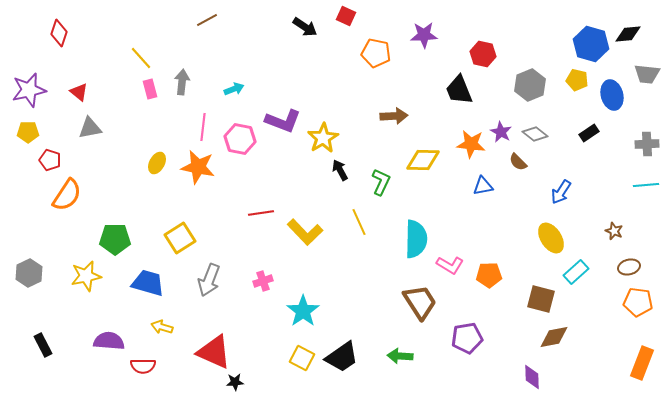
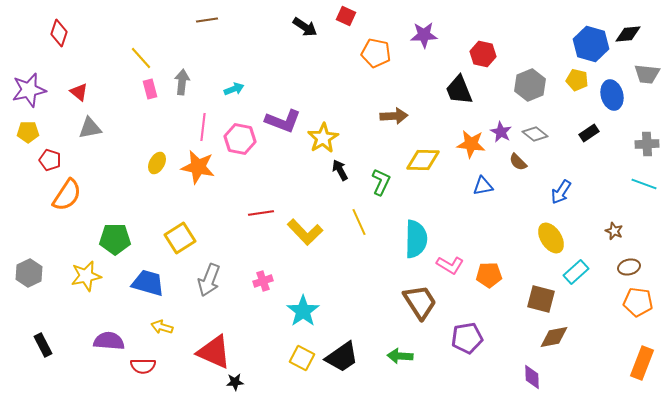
brown line at (207, 20): rotated 20 degrees clockwise
cyan line at (646, 185): moved 2 px left, 1 px up; rotated 25 degrees clockwise
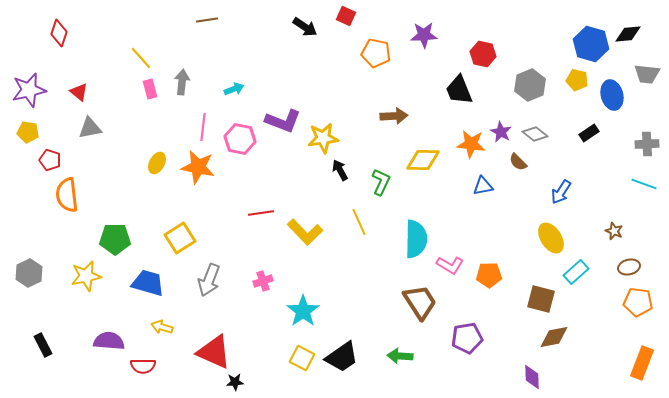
yellow pentagon at (28, 132): rotated 10 degrees clockwise
yellow star at (323, 138): rotated 24 degrees clockwise
orange semicircle at (67, 195): rotated 140 degrees clockwise
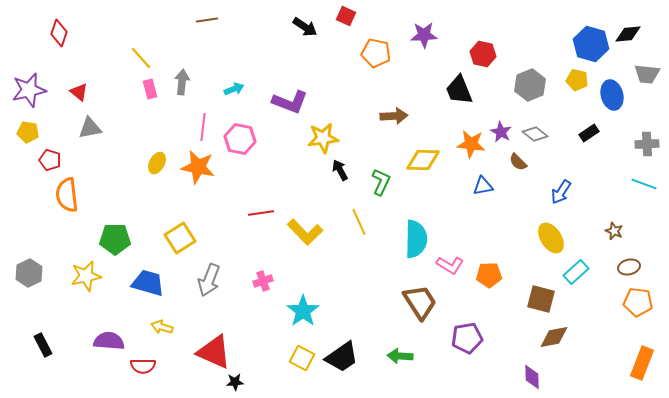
purple L-shape at (283, 121): moved 7 px right, 19 px up
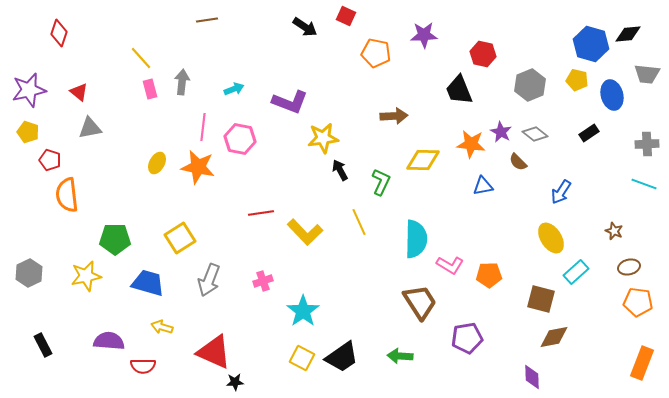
yellow pentagon at (28, 132): rotated 10 degrees clockwise
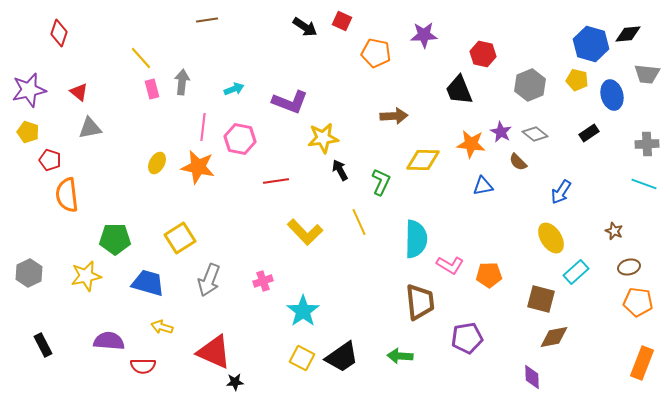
red square at (346, 16): moved 4 px left, 5 px down
pink rectangle at (150, 89): moved 2 px right
red line at (261, 213): moved 15 px right, 32 px up
brown trapezoid at (420, 302): rotated 27 degrees clockwise
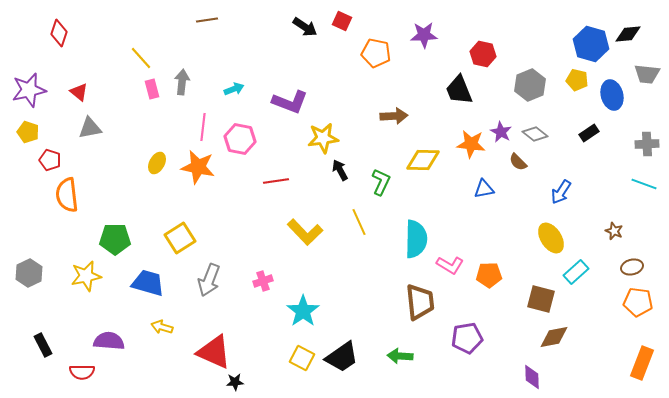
blue triangle at (483, 186): moved 1 px right, 3 px down
brown ellipse at (629, 267): moved 3 px right
red semicircle at (143, 366): moved 61 px left, 6 px down
